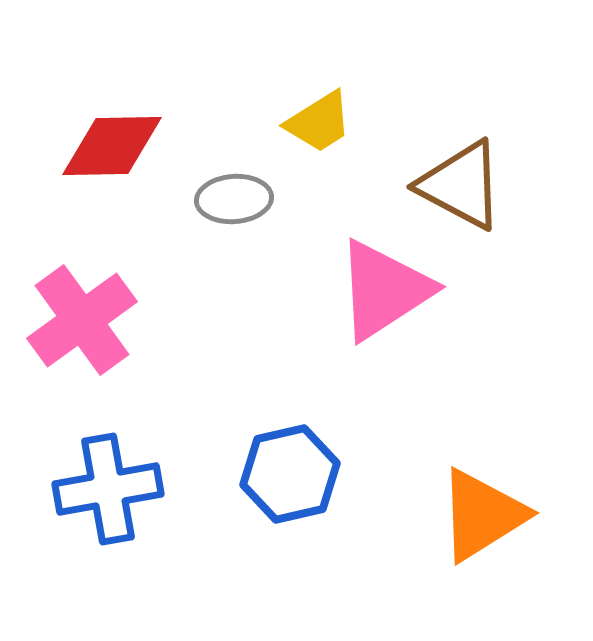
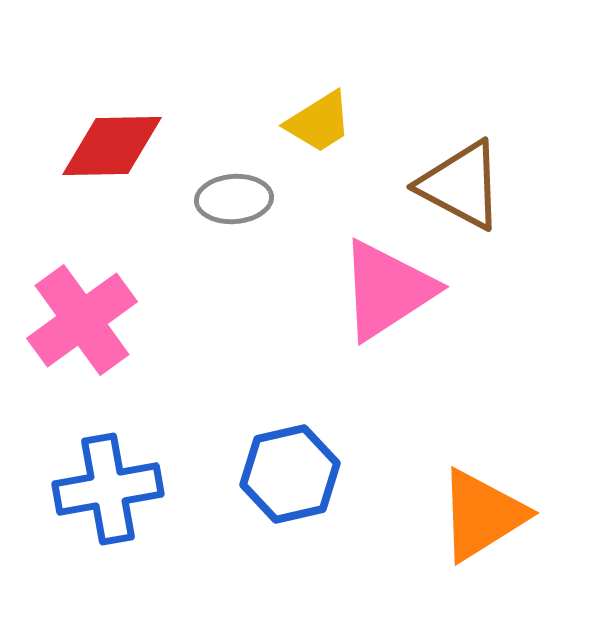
pink triangle: moved 3 px right
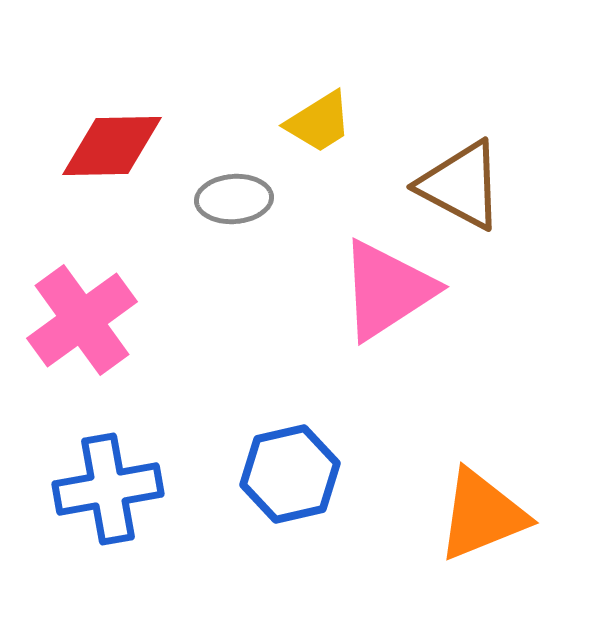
orange triangle: rotated 10 degrees clockwise
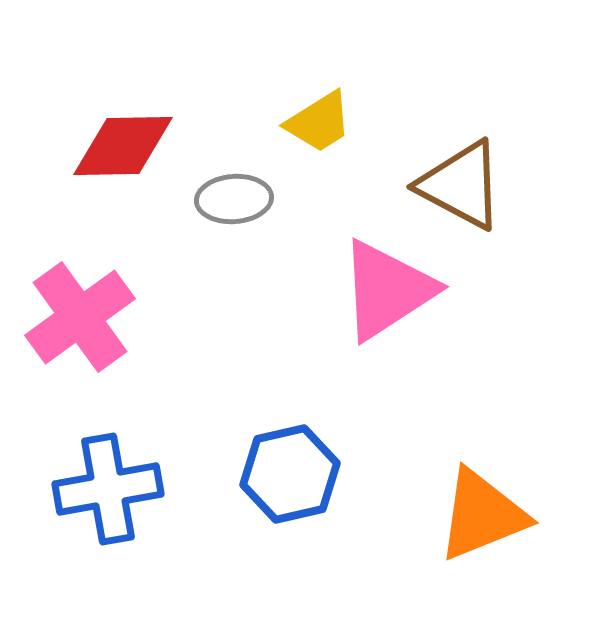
red diamond: moved 11 px right
pink cross: moved 2 px left, 3 px up
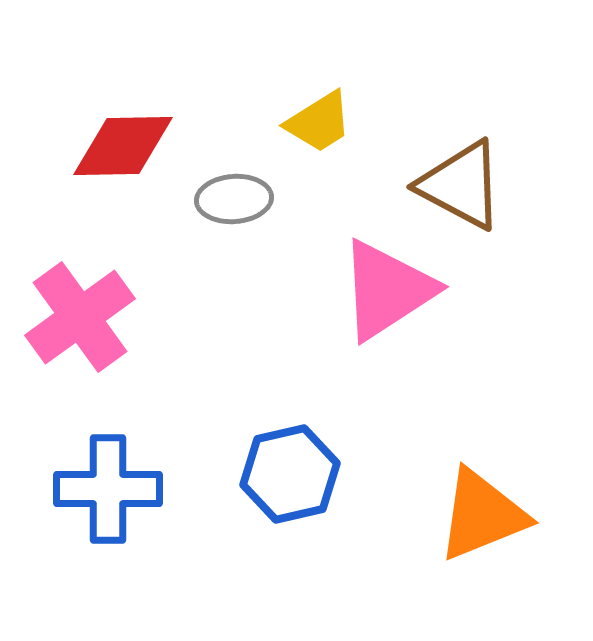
blue cross: rotated 10 degrees clockwise
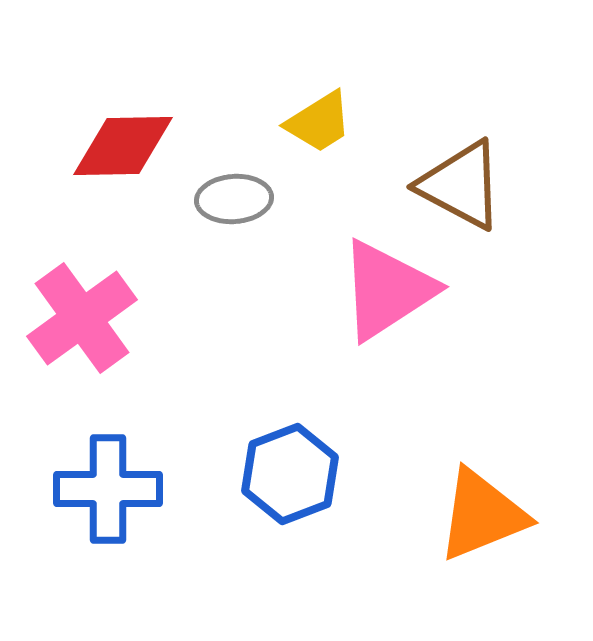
pink cross: moved 2 px right, 1 px down
blue hexagon: rotated 8 degrees counterclockwise
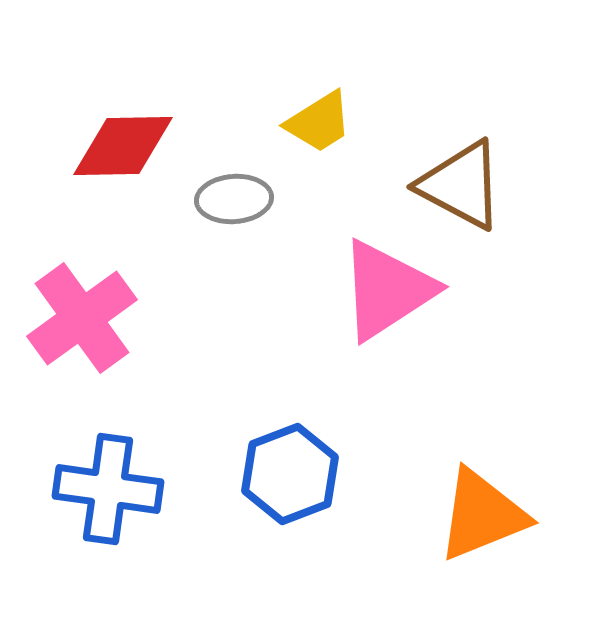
blue cross: rotated 8 degrees clockwise
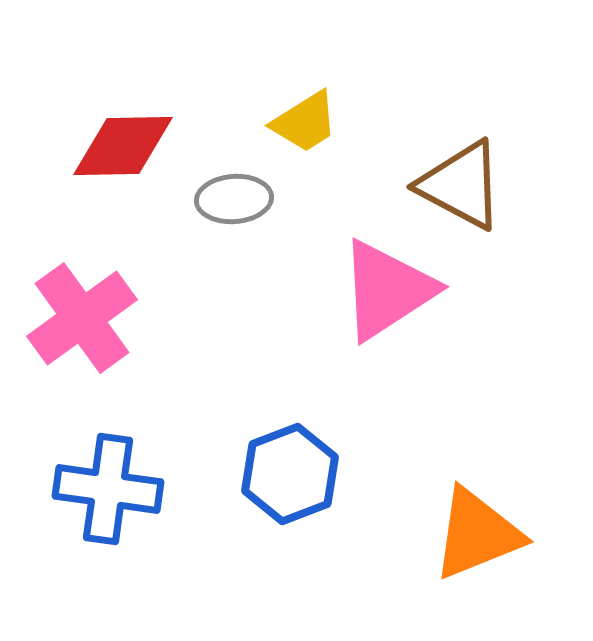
yellow trapezoid: moved 14 px left
orange triangle: moved 5 px left, 19 px down
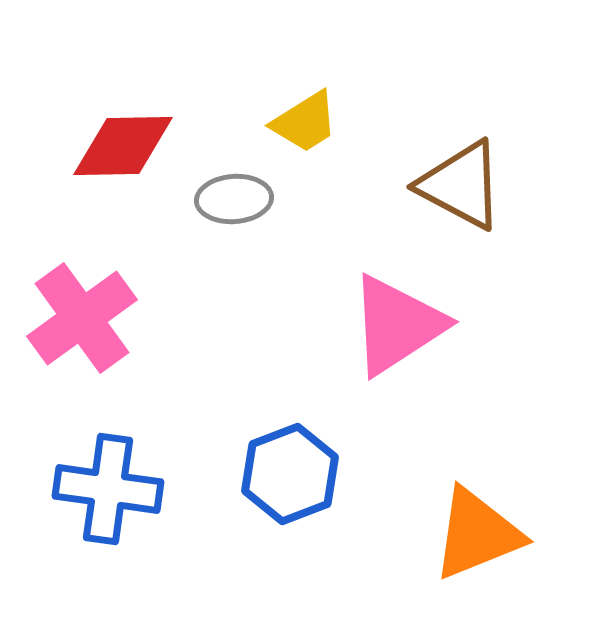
pink triangle: moved 10 px right, 35 px down
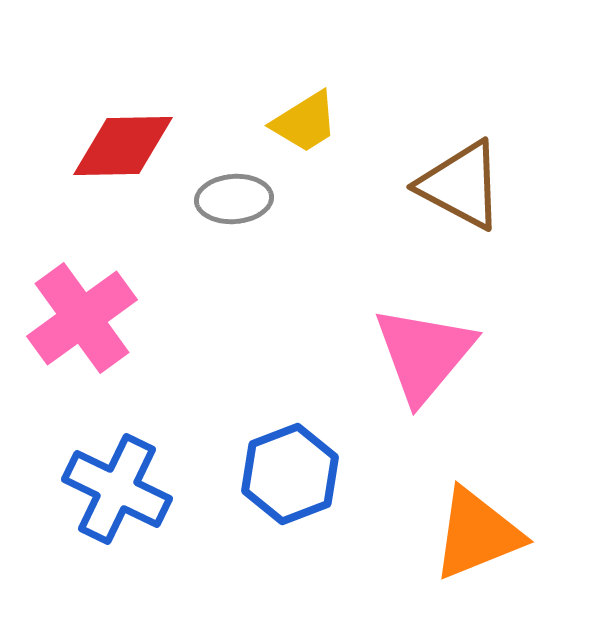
pink triangle: moved 27 px right, 29 px down; rotated 17 degrees counterclockwise
blue cross: moved 9 px right; rotated 18 degrees clockwise
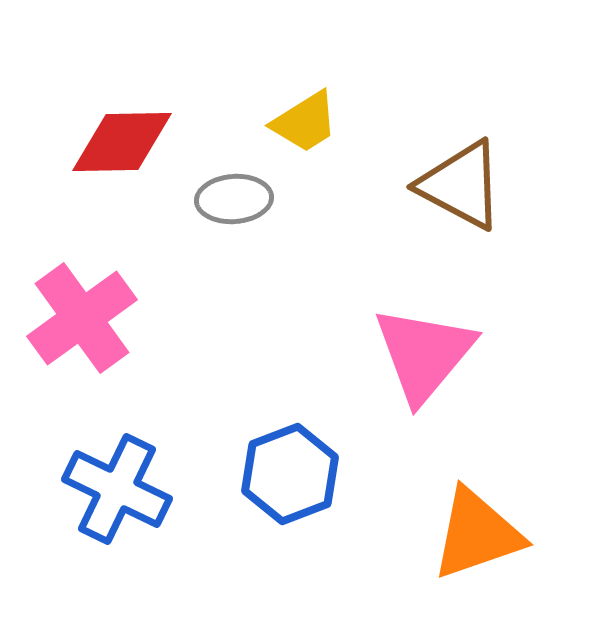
red diamond: moved 1 px left, 4 px up
orange triangle: rotated 3 degrees clockwise
